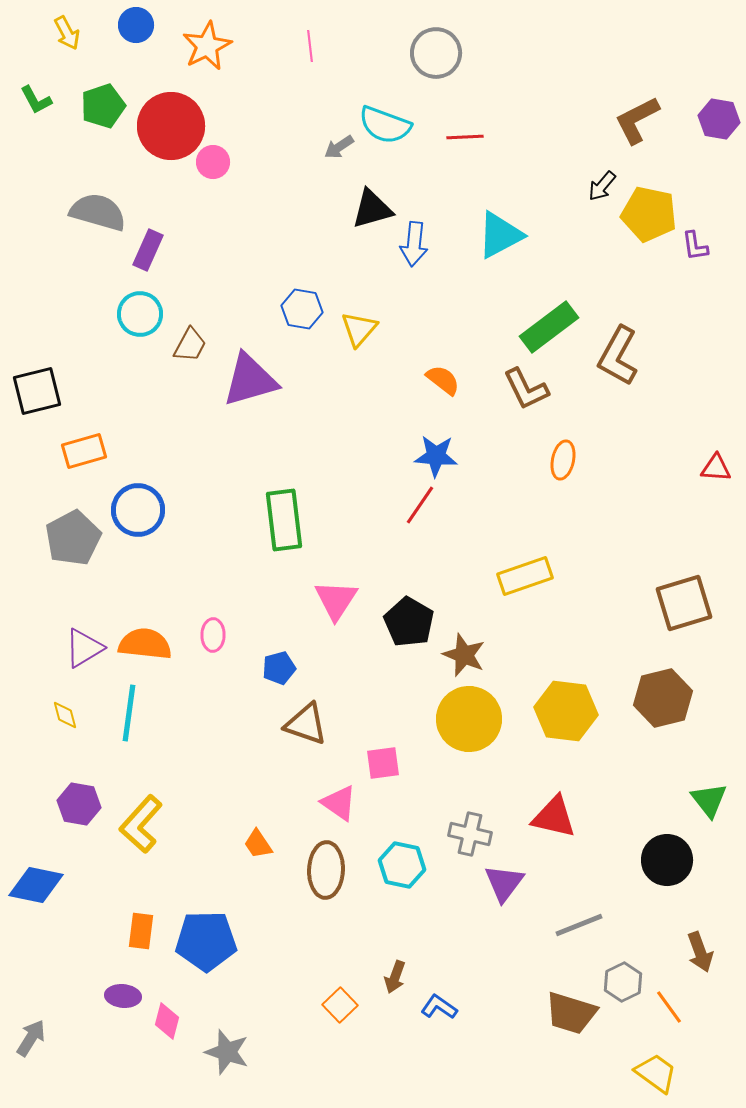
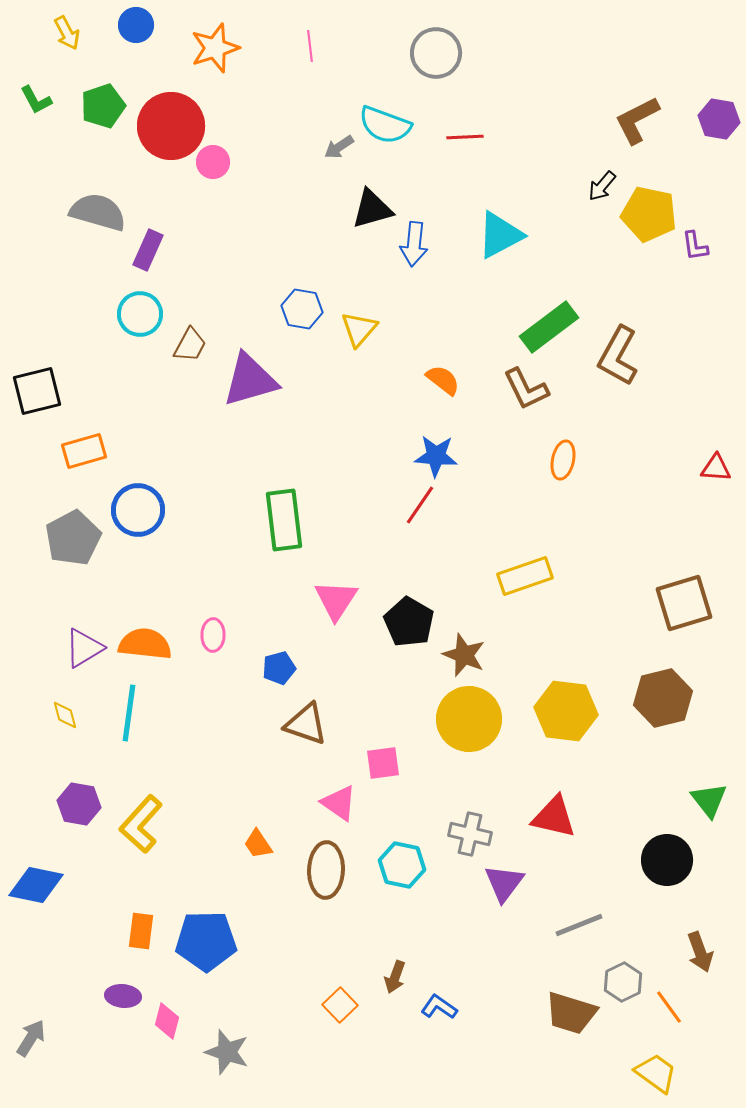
orange star at (207, 46): moved 8 px right, 2 px down; rotated 9 degrees clockwise
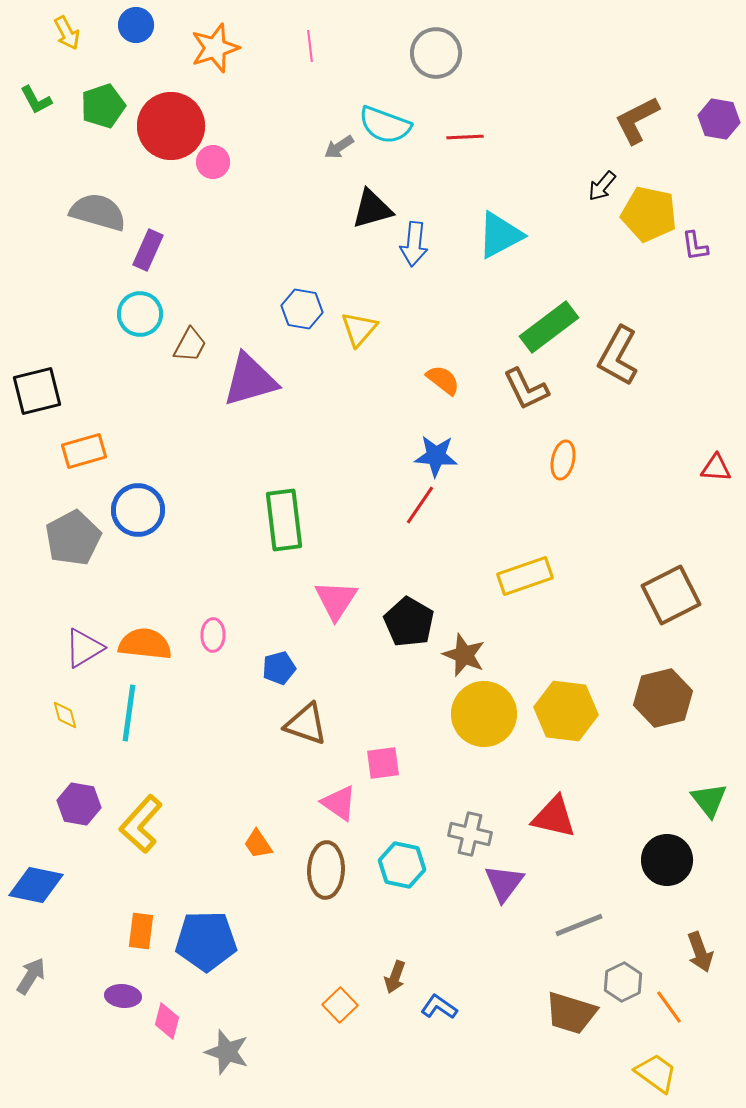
brown square at (684, 603): moved 13 px left, 8 px up; rotated 10 degrees counterclockwise
yellow circle at (469, 719): moved 15 px right, 5 px up
gray arrow at (31, 1038): moved 62 px up
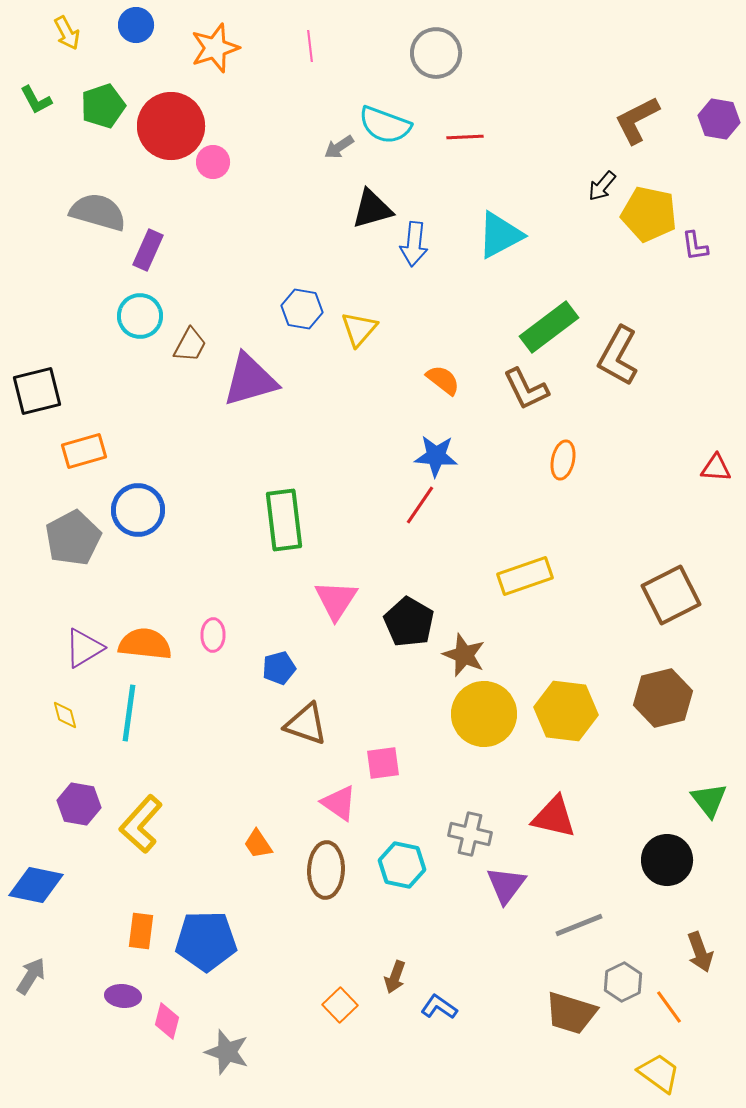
cyan circle at (140, 314): moved 2 px down
purple triangle at (504, 883): moved 2 px right, 2 px down
yellow trapezoid at (656, 1073): moved 3 px right
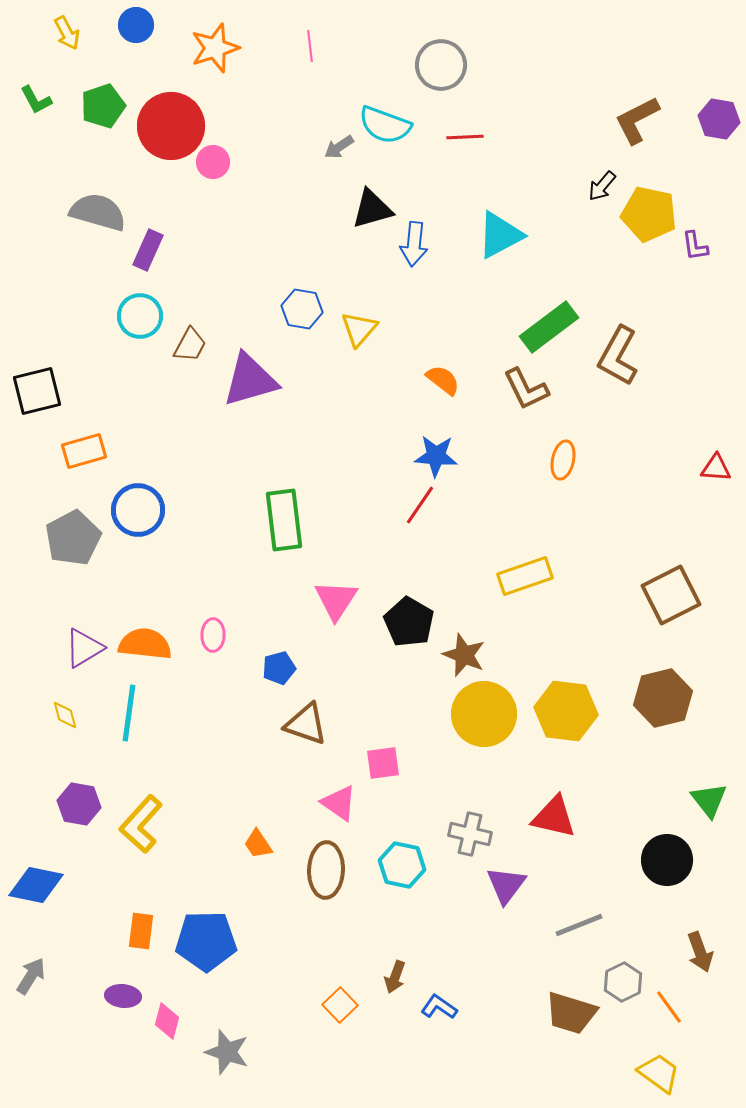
gray circle at (436, 53): moved 5 px right, 12 px down
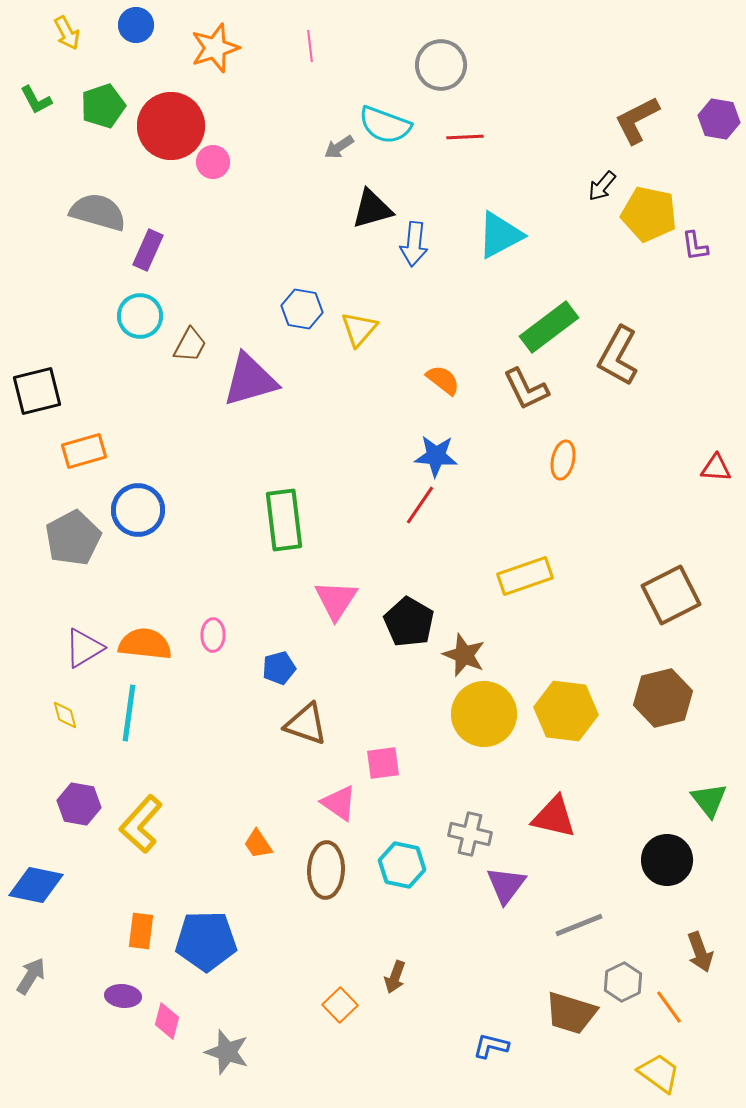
blue L-shape at (439, 1007): moved 52 px right, 39 px down; rotated 21 degrees counterclockwise
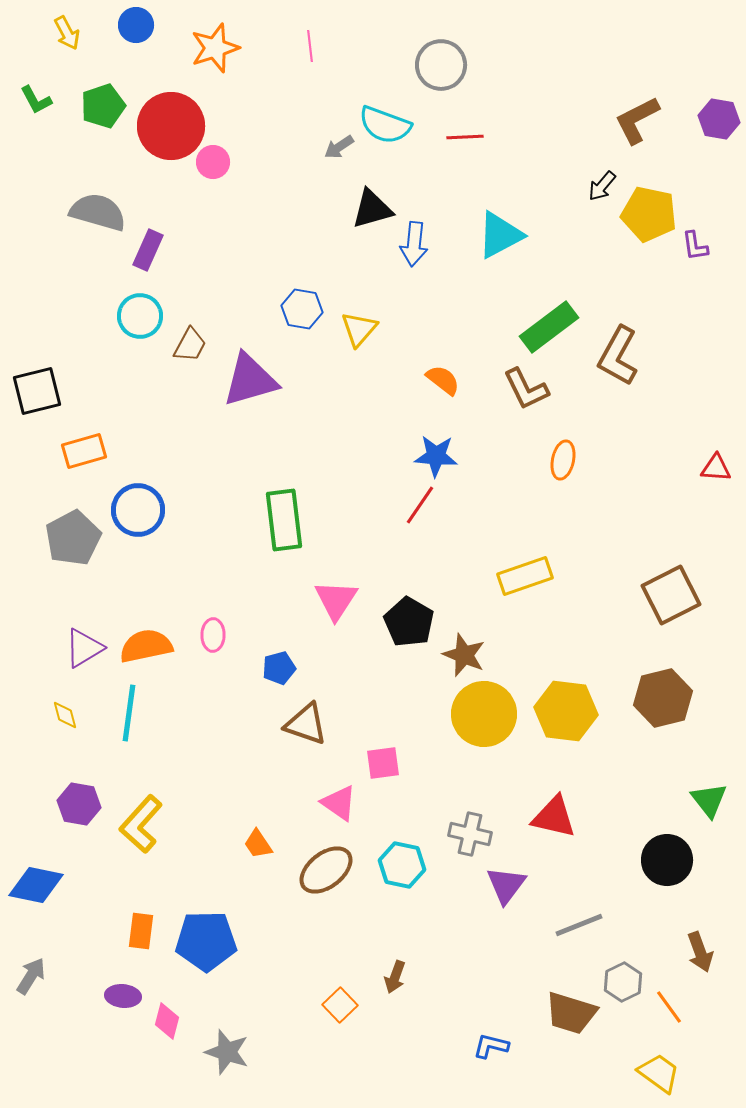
orange semicircle at (145, 644): moved 1 px right, 2 px down; rotated 18 degrees counterclockwise
brown ellipse at (326, 870): rotated 50 degrees clockwise
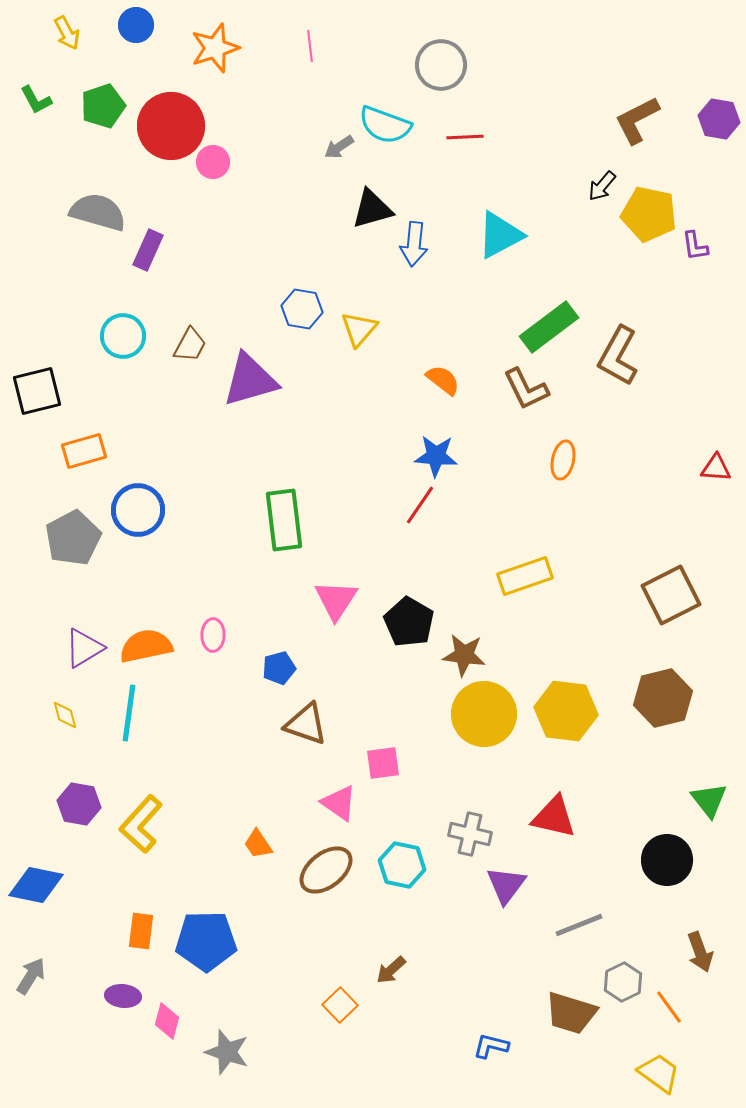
cyan circle at (140, 316): moved 17 px left, 20 px down
brown star at (464, 655): rotated 15 degrees counterclockwise
brown arrow at (395, 977): moved 4 px left, 7 px up; rotated 28 degrees clockwise
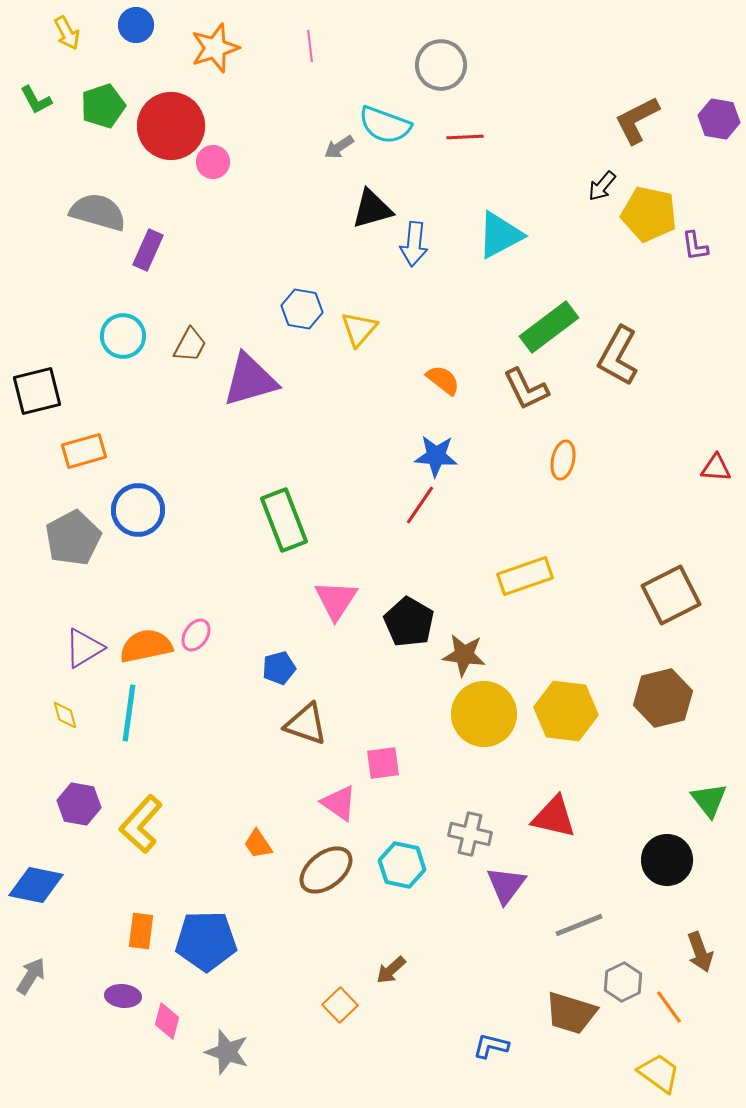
green rectangle at (284, 520): rotated 14 degrees counterclockwise
pink ellipse at (213, 635): moved 17 px left; rotated 32 degrees clockwise
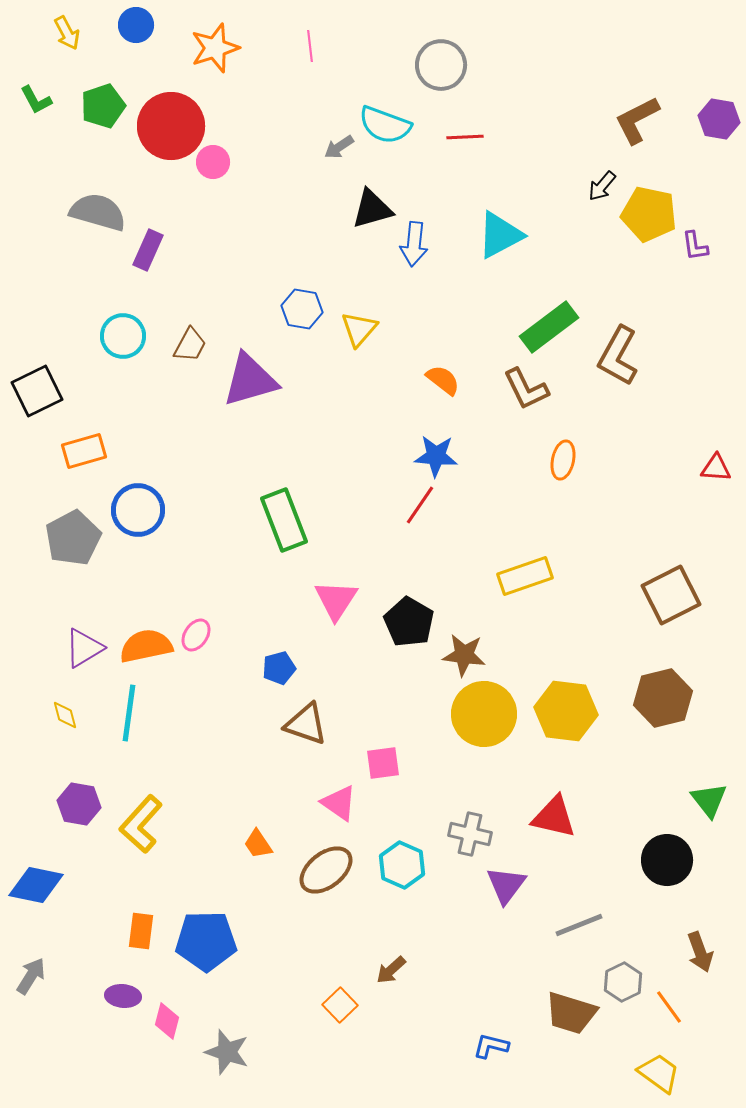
black square at (37, 391): rotated 12 degrees counterclockwise
cyan hexagon at (402, 865): rotated 12 degrees clockwise
